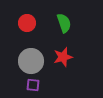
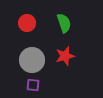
red star: moved 2 px right, 1 px up
gray circle: moved 1 px right, 1 px up
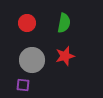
green semicircle: rotated 30 degrees clockwise
purple square: moved 10 px left
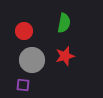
red circle: moved 3 px left, 8 px down
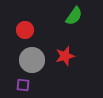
green semicircle: moved 10 px right, 7 px up; rotated 24 degrees clockwise
red circle: moved 1 px right, 1 px up
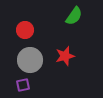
gray circle: moved 2 px left
purple square: rotated 16 degrees counterclockwise
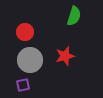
green semicircle: rotated 18 degrees counterclockwise
red circle: moved 2 px down
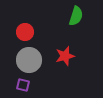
green semicircle: moved 2 px right
gray circle: moved 1 px left
purple square: rotated 24 degrees clockwise
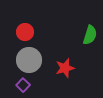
green semicircle: moved 14 px right, 19 px down
red star: moved 12 px down
purple square: rotated 32 degrees clockwise
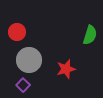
red circle: moved 8 px left
red star: moved 1 px right, 1 px down
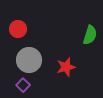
red circle: moved 1 px right, 3 px up
red star: moved 2 px up
